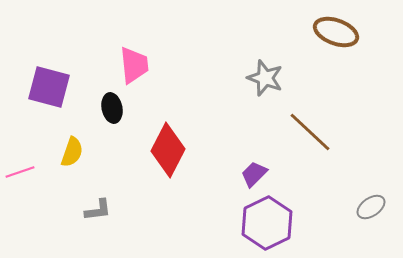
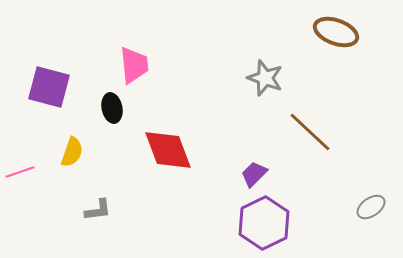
red diamond: rotated 48 degrees counterclockwise
purple hexagon: moved 3 px left
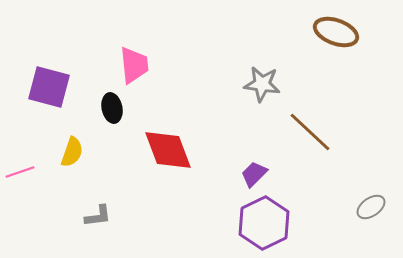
gray star: moved 3 px left, 6 px down; rotated 12 degrees counterclockwise
gray L-shape: moved 6 px down
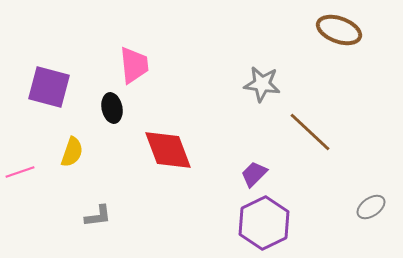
brown ellipse: moved 3 px right, 2 px up
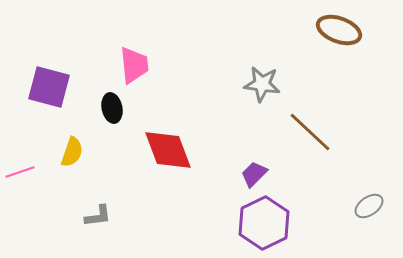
gray ellipse: moved 2 px left, 1 px up
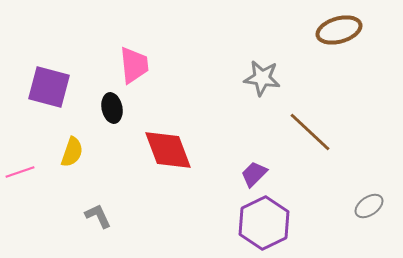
brown ellipse: rotated 36 degrees counterclockwise
gray star: moved 6 px up
gray L-shape: rotated 108 degrees counterclockwise
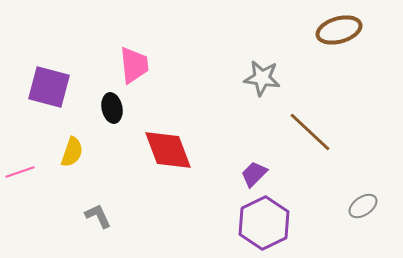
gray ellipse: moved 6 px left
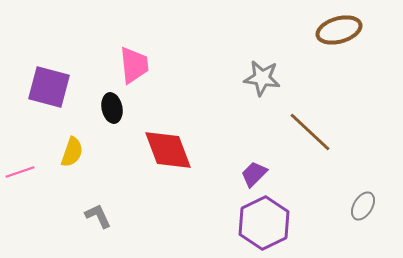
gray ellipse: rotated 24 degrees counterclockwise
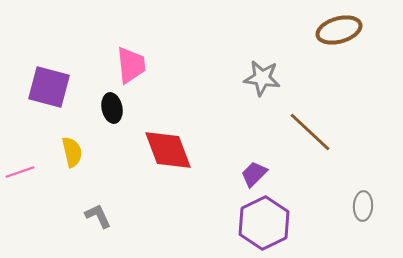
pink trapezoid: moved 3 px left
yellow semicircle: rotated 32 degrees counterclockwise
gray ellipse: rotated 28 degrees counterclockwise
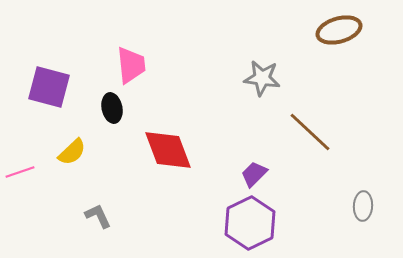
yellow semicircle: rotated 60 degrees clockwise
purple hexagon: moved 14 px left
